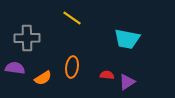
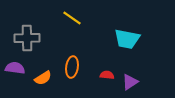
purple triangle: moved 3 px right
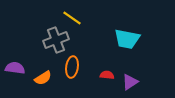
gray cross: moved 29 px right, 2 px down; rotated 20 degrees counterclockwise
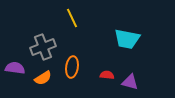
yellow line: rotated 30 degrees clockwise
gray cross: moved 13 px left, 7 px down
purple triangle: rotated 48 degrees clockwise
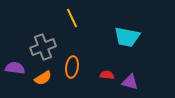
cyan trapezoid: moved 2 px up
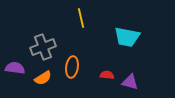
yellow line: moved 9 px right; rotated 12 degrees clockwise
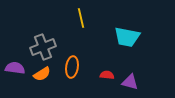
orange semicircle: moved 1 px left, 4 px up
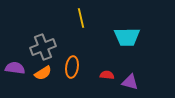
cyan trapezoid: rotated 12 degrees counterclockwise
orange semicircle: moved 1 px right, 1 px up
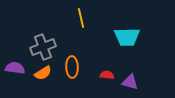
orange ellipse: rotated 10 degrees counterclockwise
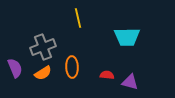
yellow line: moved 3 px left
purple semicircle: rotated 60 degrees clockwise
